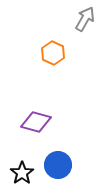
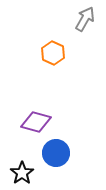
blue circle: moved 2 px left, 12 px up
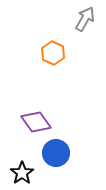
purple diamond: rotated 40 degrees clockwise
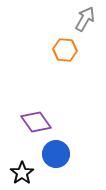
orange hexagon: moved 12 px right, 3 px up; rotated 20 degrees counterclockwise
blue circle: moved 1 px down
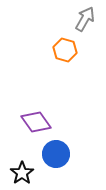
orange hexagon: rotated 10 degrees clockwise
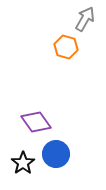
orange hexagon: moved 1 px right, 3 px up
black star: moved 1 px right, 10 px up
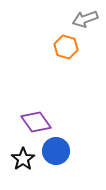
gray arrow: rotated 140 degrees counterclockwise
blue circle: moved 3 px up
black star: moved 4 px up
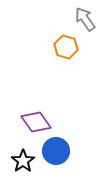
gray arrow: rotated 75 degrees clockwise
black star: moved 2 px down
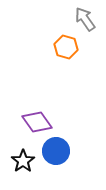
purple diamond: moved 1 px right
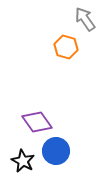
black star: rotated 10 degrees counterclockwise
